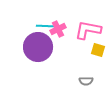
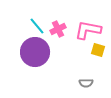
cyan line: moved 8 px left; rotated 48 degrees clockwise
purple circle: moved 3 px left, 5 px down
gray semicircle: moved 2 px down
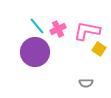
pink L-shape: moved 1 px left, 1 px down
yellow square: moved 1 px right, 1 px up; rotated 16 degrees clockwise
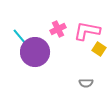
cyan line: moved 17 px left, 11 px down
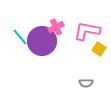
pink cross: moved 2 px left, 2 px up
purple circle: moved 7 px right, 11 px up
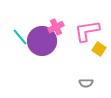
pink L-shape: rotated 20 degrees counterclockwise
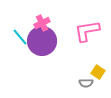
pink cross: moved 14 px left, 4 px up
yellow square: moved 1 px left, 23 px down
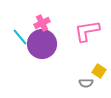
purple circle: moved 3 px down
yellow square: moved 1 px right, 1 px up
